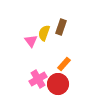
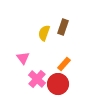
brown rectangle: moved 2 px right
pink triangle: moved 8 px left, 17 px down
pink cross: moved 1 px left; rotated 18 degrees counterclockwise
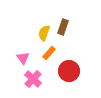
orange rectangle: moved 15 px left, 11 px up
pink cross: moved 4 px left
red circle: moved 11 px right, 13 px up
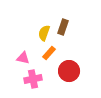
pink triangle: rotated 40 degrees counterclockwise
pink cross: rotated 36 degrees clockwise
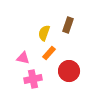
brown rectangle: moved 5 px right, 2 px up
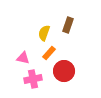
red circle: moved 5 px left
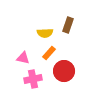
yellow semicircle: moved 1 px right; rotated 112 degrees counterclockwise
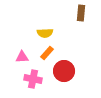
brown rectangle: moved 13 px right, 12 px up; rotated 14 degrees counterclockwise
orange rectangle: moved 2 px left
pink triangle: moved 1 px left, 1 px up; rotated 16 degrees counterclockwise
pink cross: rotated 24 degrees clockwise
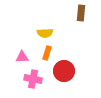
orange rectangle: rotated 24 degrees counterclockwise
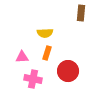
red circle: moved 4 px right
